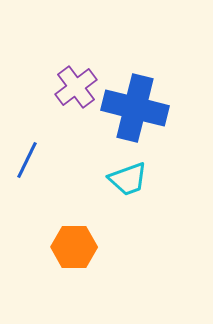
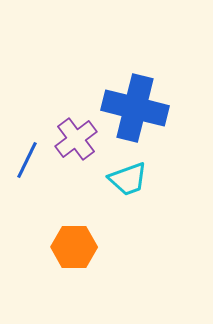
purple cross: moved 52 px down
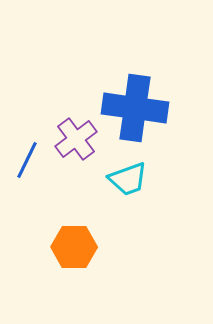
blue cross: rotated 6 degrees counterclockwise
